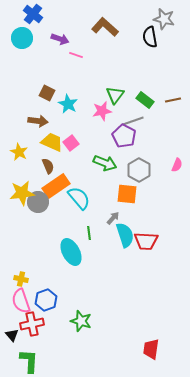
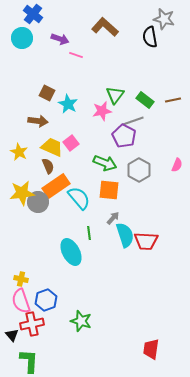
yellow trapezoid at (52, 142): moved 5 px down
orange square at (127, 194): moved 18 px left, 4 px up
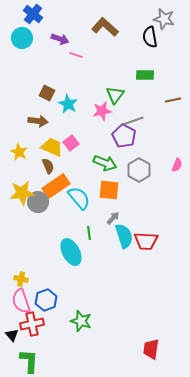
green rectangle at (145, 100): moved 25 px up; rotated 36 degrees counterclockwise
cyan semicircle at (125, 235): moved 1 px left, 1 px down
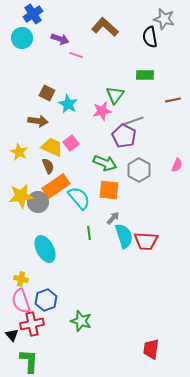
blue cross at (33, 14): rotated 18 degrees clockwise
yellow star at (22, 193): moved 1 px left, 3 px down
cyan ellipse at (71, 252): moved 26 px left, 3 px up
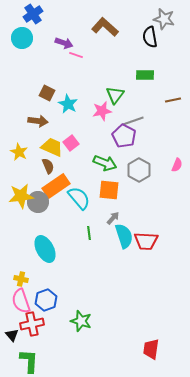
purple arrow at (60, 39): moved 4 px right, 4 px down
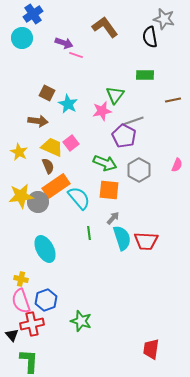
brown L-shape at (105, 27): rotated 12 degrees clockwise
cyan semicircle at (124, 236): moved 2 px left, 2 px down
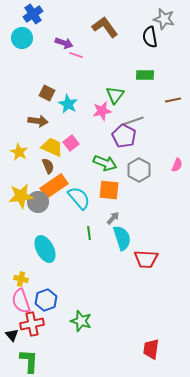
orange rectangle at (56, 186): moved 2 px left
red trapezoid at (146, 241): moved 18 px down
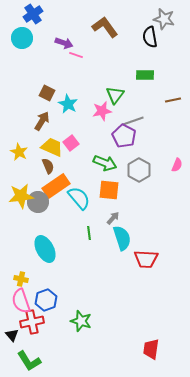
brown arrow at (38, 121): moved 4 px right; rotated 66 degrees counterclockwise
orange rectangle at (54, 186): moved 2 px right
red cross at (32, 324): moved 2 px up
green L-shape at (29, 361): rotated 145 degrees clockwise
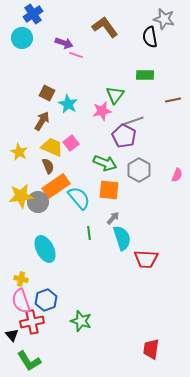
pink semicircle at (177, 165): moved 10 px down
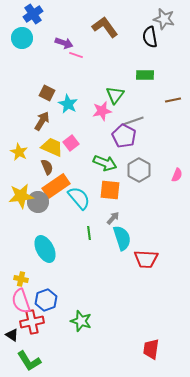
brown semicircle at (48, 166): moved 1 px left, 1 px down
orange square at (109, 190): moved 1 px right
black triangle at (12, 335): rotated 16 degrees counterclockwise
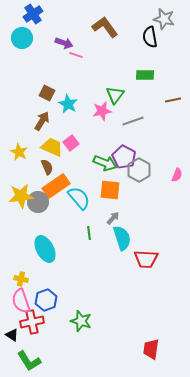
purple pentagon at (124, 136): moved 21 px down
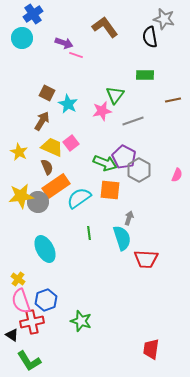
cyan semicircle at (79, 198): rotated 85 degrees counterclockwise
gray arrow at (113, 218): moved 16 px right; rotated 24 degrees counterclockwise
yellow cross at (21, 279): moved 3 px left; rotated 24 degrees clockwise
